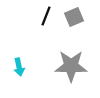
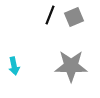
black line: moved 4 px right, 1 px up
cyan arrow: moved 5 px left, 1 px up
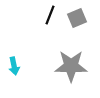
gray square: moved 3 px right, 1 px down
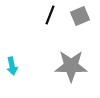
gray square: moved 3 px right, 2 px up
cyan arrow: moved 2 px left
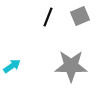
black line: moved 2 px left, 2 px down
cyan arrow: rotated 114 degrees counterclockwise
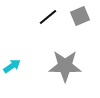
black line: rotated 30 degrees clockwise
gray star: moved 6 px left
